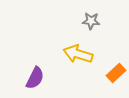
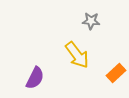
yellow arrow: moved 1 px left, 1 px down; rotated 144 degrees counterclockwise
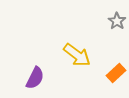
gray star: moved 26 px right; rotated 30 degrees clockwise
yellow arrow: rotated 16 degrees counterclockwise
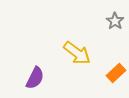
gray star: moved 2 px left
yellow arrow: moved 2 px up
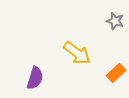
gray star: rotated 18 degrees counterclockwise
purple semicircle: rotated 10 degrees counterclockwise
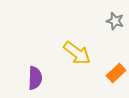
purple semicircle: rotated 15 degrees counterclockwise
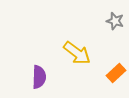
purple semicircle: moved 4 px right, 1 px up
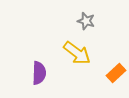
gray star: moved 29 px left
purple semicircle: moved 4 px up
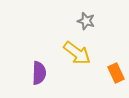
orange rectangle: rotated 72 degrees counterclockwise
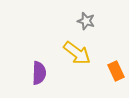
orange rectangle: moved 2 px up
